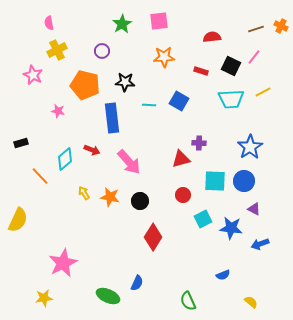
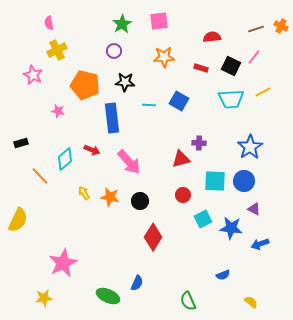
purple circle at (102, 51): moved 12 px right
red rectangle at (201, 71): moved 3 px up
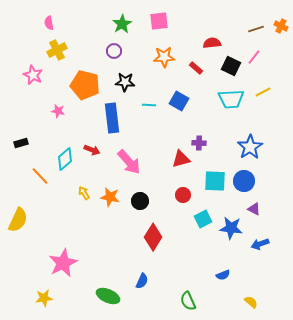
red semicircle at (212, 37): moved 6 px down
red rectangle at (201, 68): moved 5 px left; rotated 24 degrees clockwise
blue semicircle at (137, 283): moved 5 px right, 2 px up
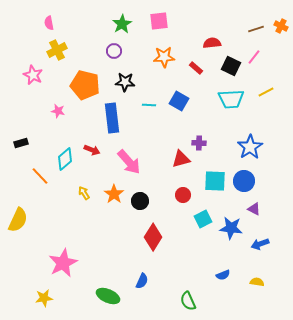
yellow line at (263, 92): moved 3 px right
orange star at (110, 197): moved 4 px right, 3 px up; rotated 24 degrees clockwise
yellow semicircle at (251, 302): moved 6 px right, 20 px up; rotated 32 degrees counterclockwise
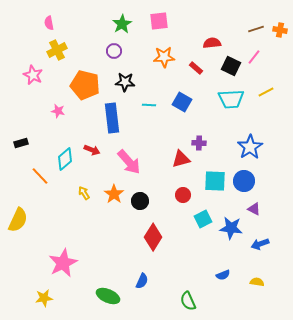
orange cross at (281, 26): moved 1 px left, 4 px down; rotated 16 degrees counterclockwise
blue square at (179, 101): moved 3 px right, 1 px down
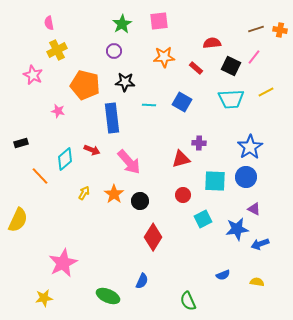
blue circle at (244, 181): moved 2 px right, 4 px up
yellow arrow at (84, 193): rotated 64 degrees clockwise
blue star at (231, 228): moved 6 px right, 1 px down; rotated 15 degrees counterclockwise
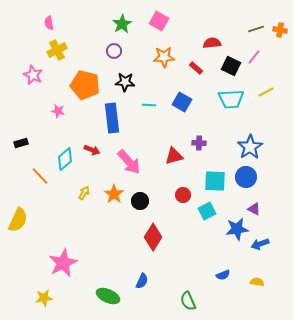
pink square at (159, 21): rotated 36 degrees clockwise
red triangle at (181, 159): moved 7 px left, 3 px up
cyan square at (203, 219): moved 4 px right, 8 px up
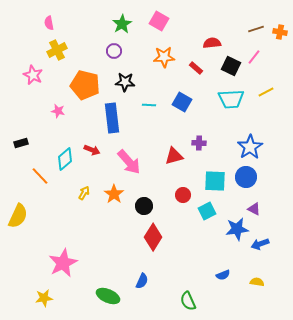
orange cross at (280, 30): moved 2 px down
black circle at (140, 201): moved 4 px right, 5 px down
yellow semicircle at (18, 220): moved 4 px up
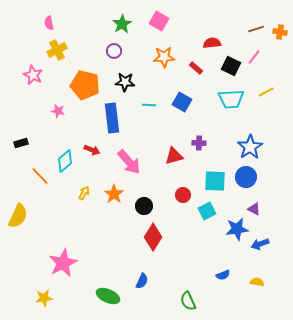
cyan diamond at (65, 159): moved 2 px down
